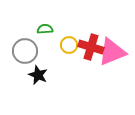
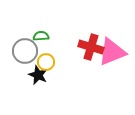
green semicircle: moved 4 px left, 7 px down
yellow circle: moved 23 px left, 17 px down
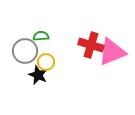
red cross: moved 2 px up
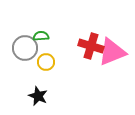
red cross: moved 1 px down
gray circle: moved 3 px up
black star: moved 21 px down
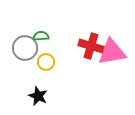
pink triangle: rotated 12 degrees clockwise
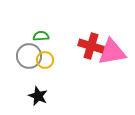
gray circle: moved 4 px right, 8 px down
yellow circle: moved 1 px left, 2 px up
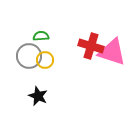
pink triangle: rotated 28 degrees clockwise
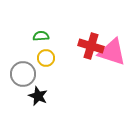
gray circle: moved 6 px left, 18 px down
yellow circle: moved 1 px right, 2 px up
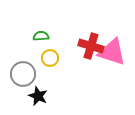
yellow circle: moved 4 px right
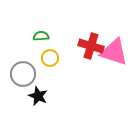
pink triangle: moved 2 px right
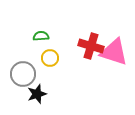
black star: moved 1 px left, 2 px up; rotated 30 degrees clockwise
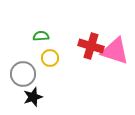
pink triangle: moved 1 px right, 1 px up
black star: moved 4 px left, 3 px down
